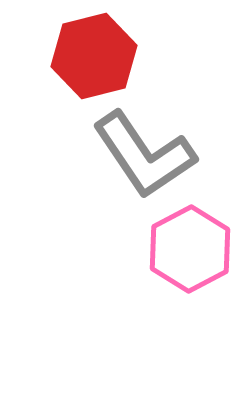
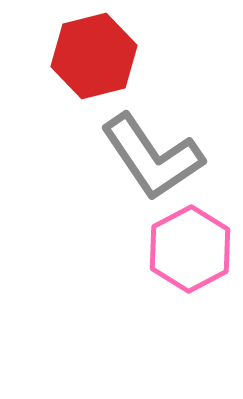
gray L-shape: moved 8 px right, 2 px down
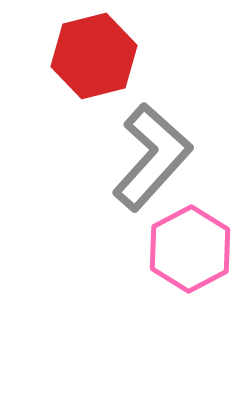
gray L-shape: rotated 104 degrees counterclockwise
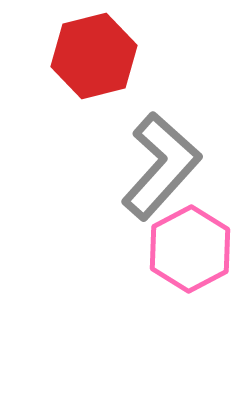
gray L-shape: moved 9 px right, 9 px down
